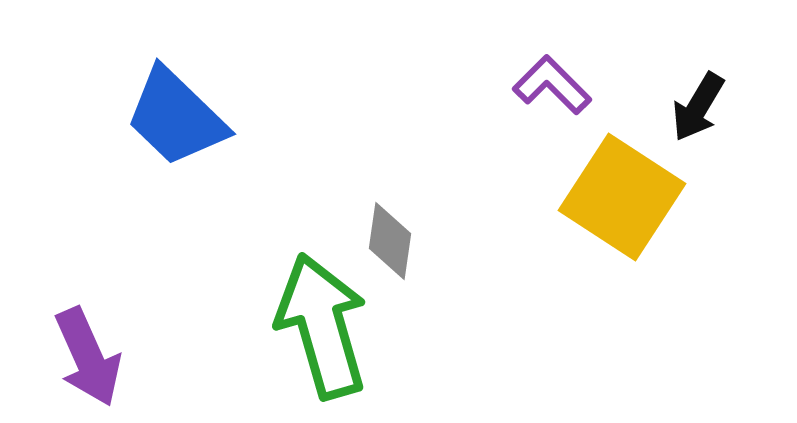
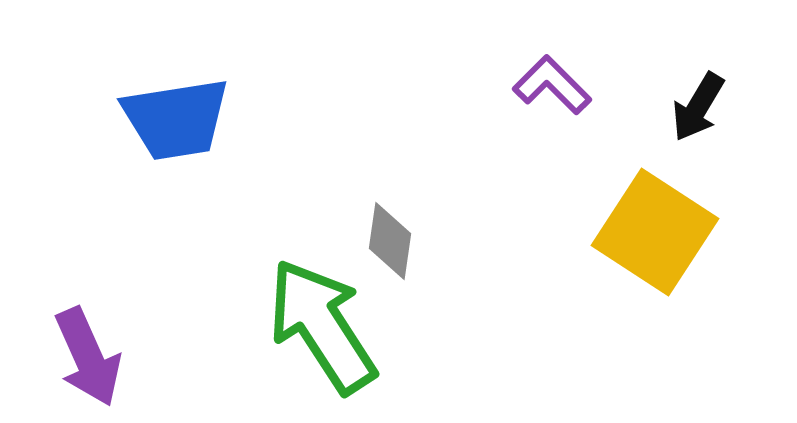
blue trapezoid: moved 2 px down; rotated 53 degrees counterclockwise
yellow square: moved 33 px right, 35 px down
green arrow: rotated 17 degrees counterclockwise
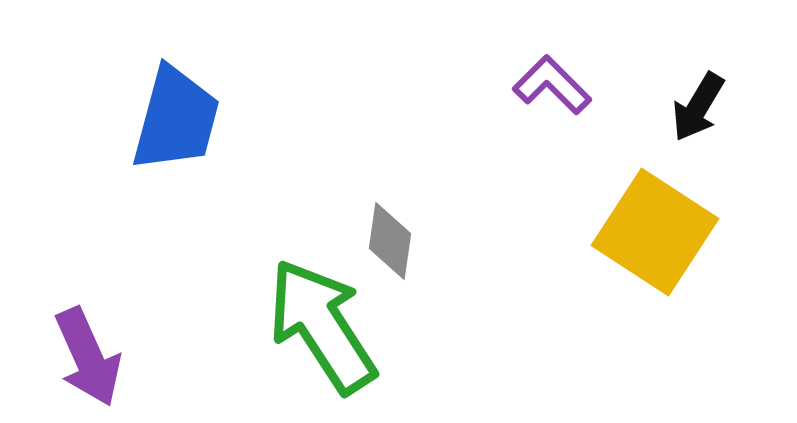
blue trapezoid: rotated 66 degrees counterclockwise
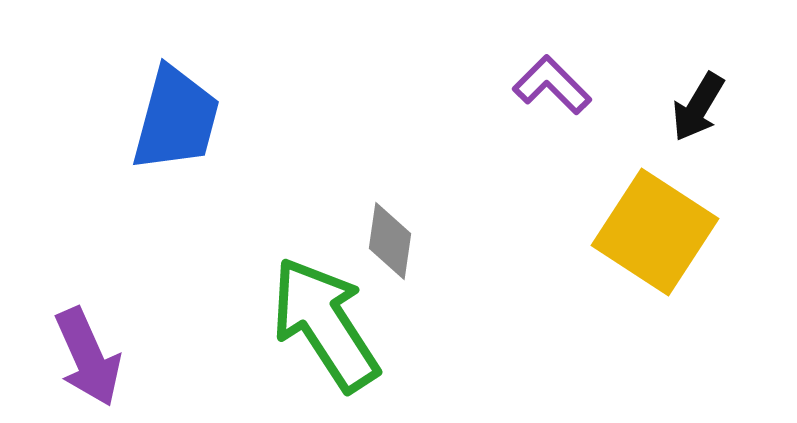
green arrow: moved 3 px right, 2 px up
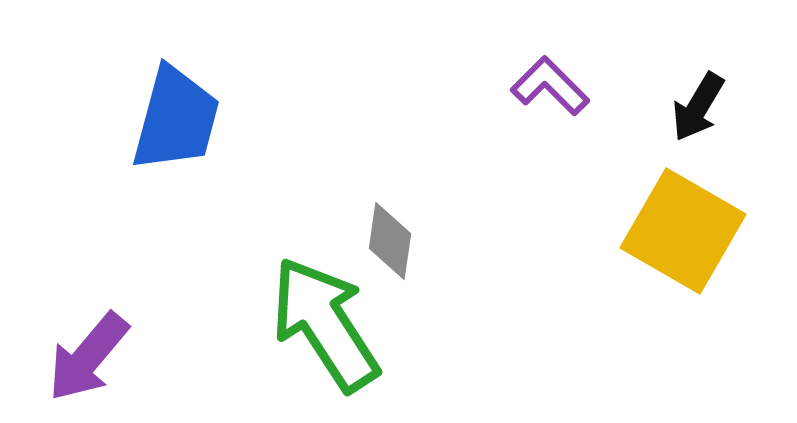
purple L-shape: moved 2 px left, 1 px down
yellow square: moved 28 px right, 1 px up; rotated 3 degrees counterclockwise
purple arrow: rotated 64 degrees clockwise
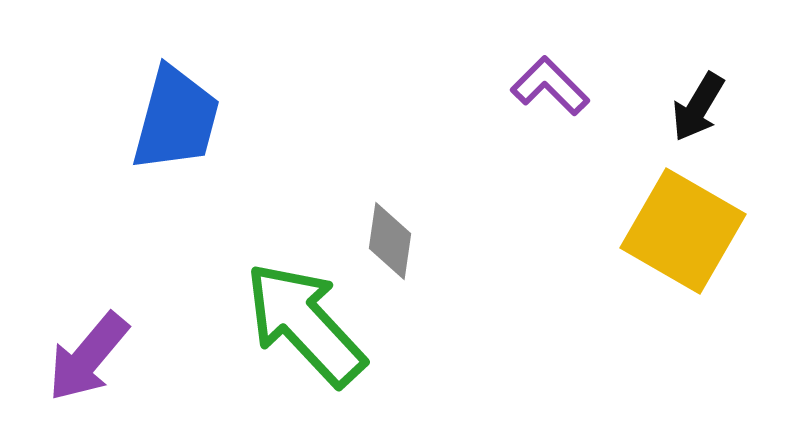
green arrow: moved 20 px left; rotated 10 degrees counterclockwise
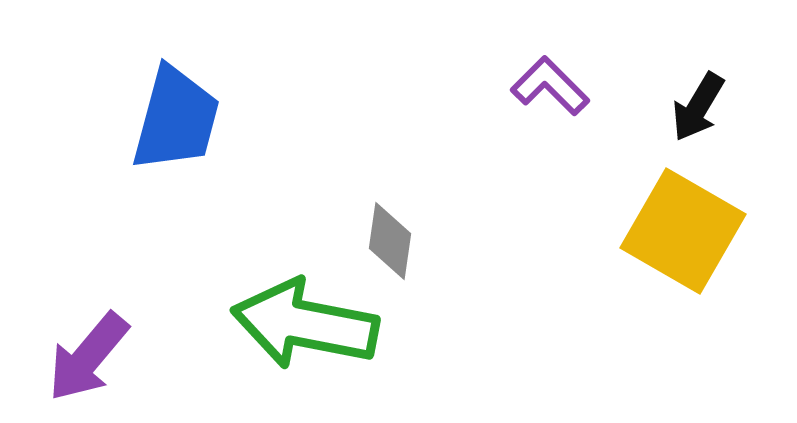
green arrow: rotated 36 degrees counterclockwise
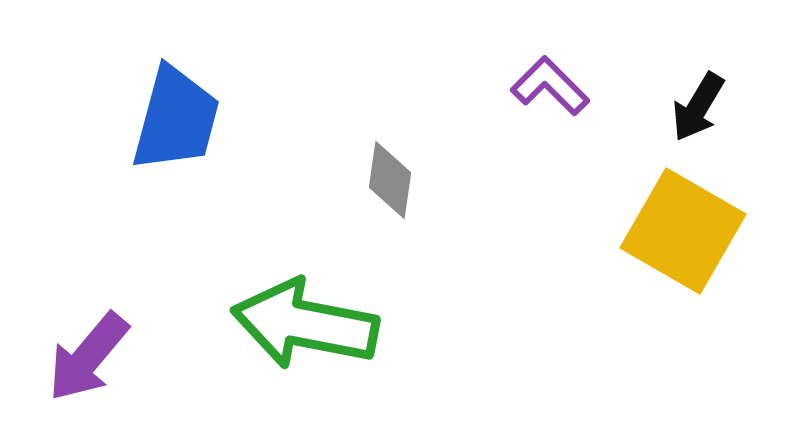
gray diamond: moved 61 px up
